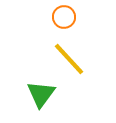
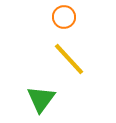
green triangle: moved 5 px down
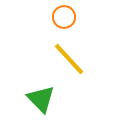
green triangle: rotated 20 degrees counterclockwise
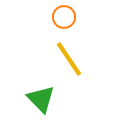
yellow line: rotated 9 degrees clockwise
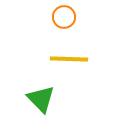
yellow line: rotated 54 degrees counterclockwise
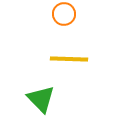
orange circle: moved 3 px up
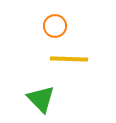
orange circle: moved 9 px left, 12 px down
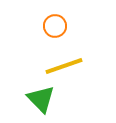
yellow line: moved 5 px left, 7 px down; rotated 21 degrees counterclockwise
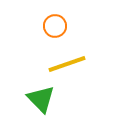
yellow line: moved 3 px right, 2 px up
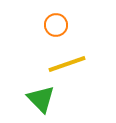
orange circle: moved 1 px right, 1 px up
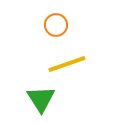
green triangle: rotated 12 degrees clockwise
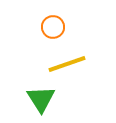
orange circle: moved 3 px left, 2 px down
